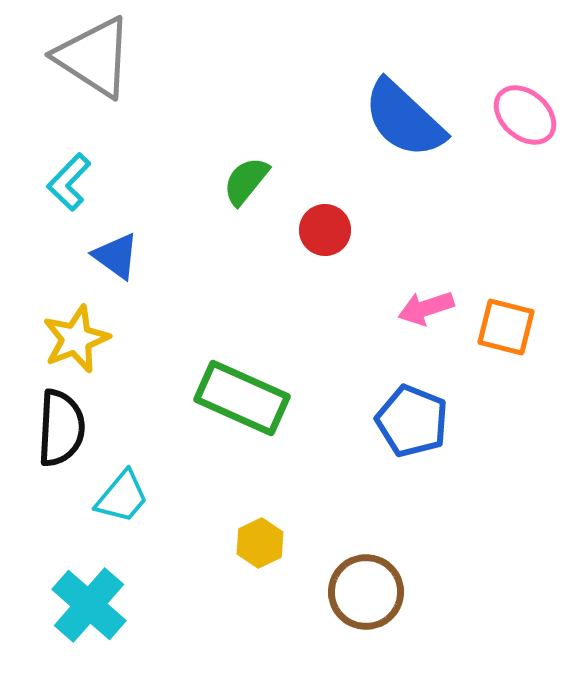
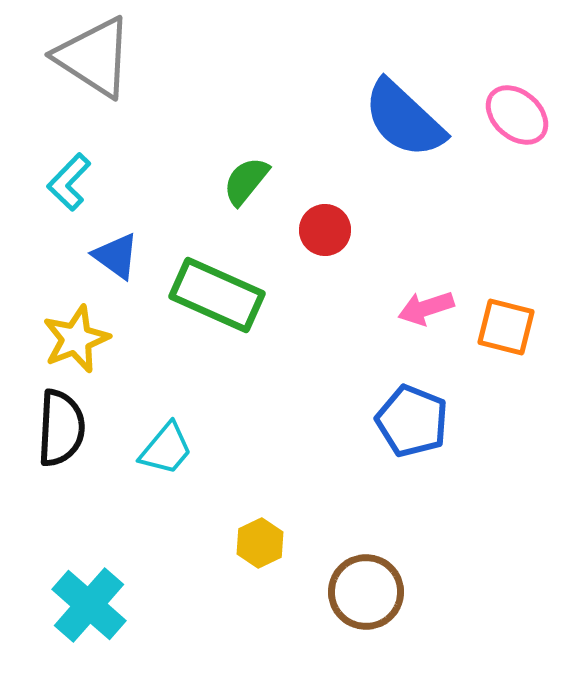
pink ellipse: moved 8 px left
green rectangle: moved 25 px left, 103 px up
cyan trapezoid: moved 44 px right, 48 px up
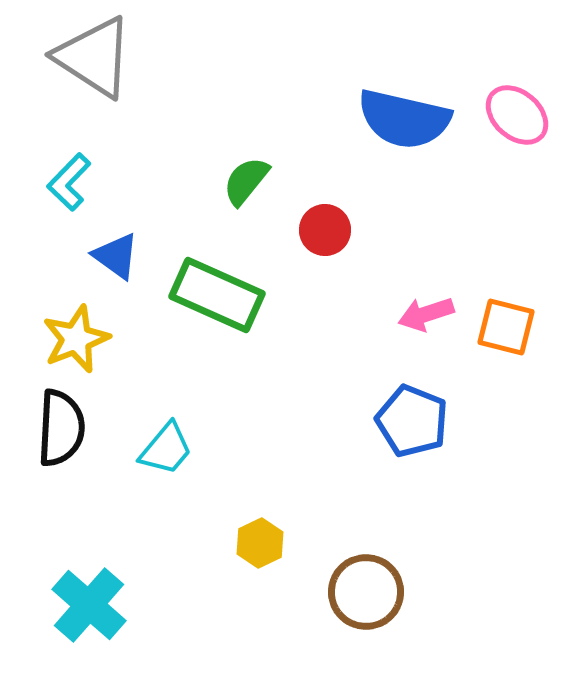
blue semicircle: rotated 30 degrees counterclockwise
pink arrow: moved 6 px down
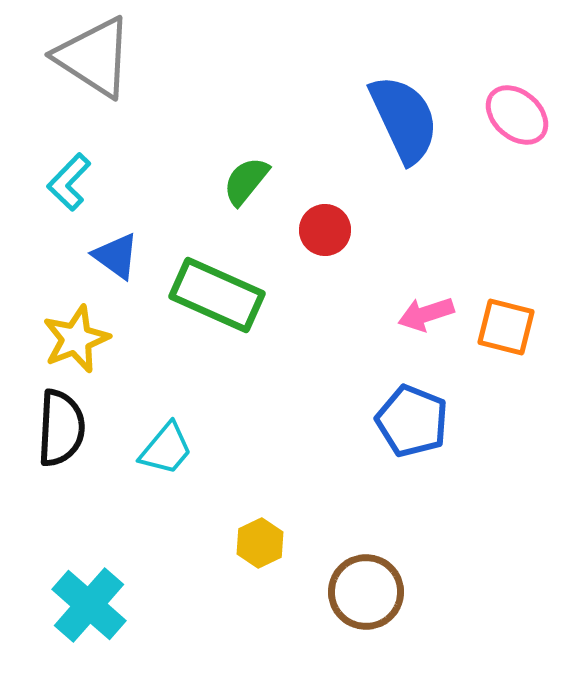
blue semicircle: rotated 128 degrees counterclockwise
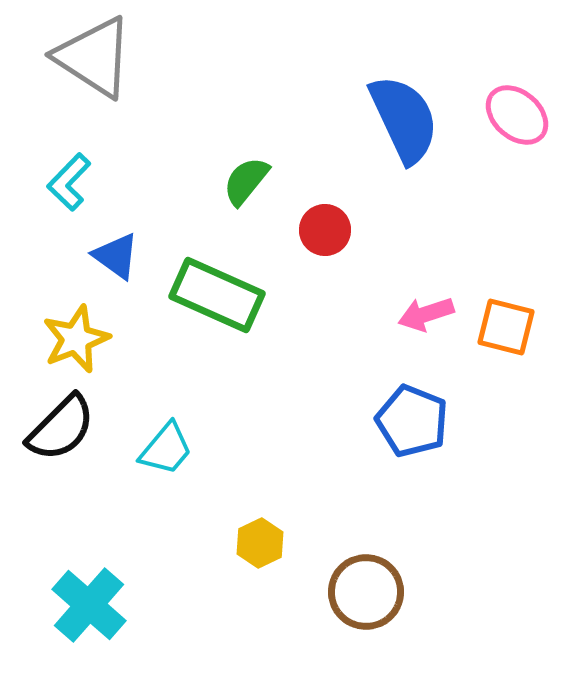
black semicircle: rotated 42 degrees clockwise
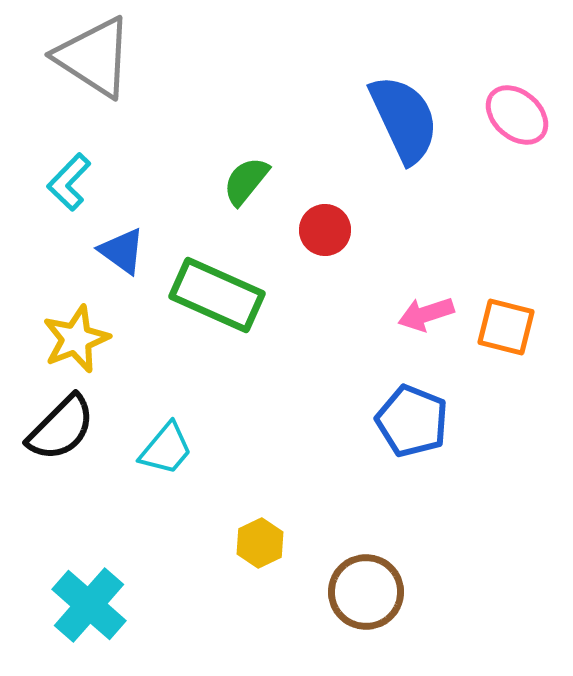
blue triangle: moved 6 px right, 5 px up
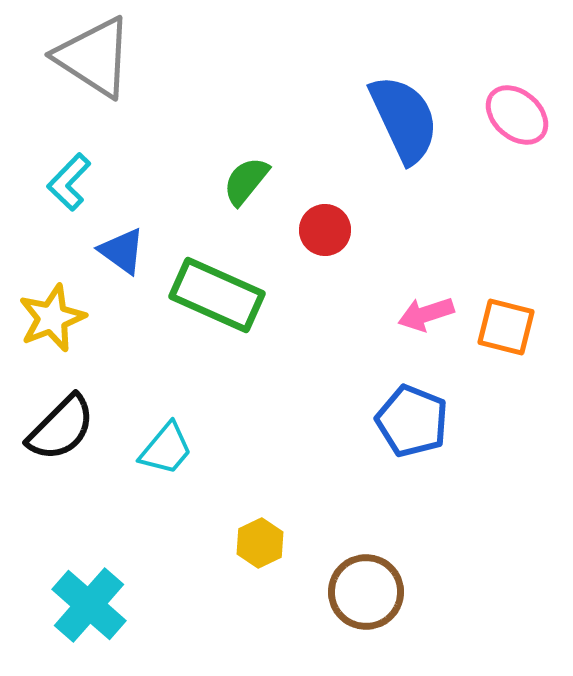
yellow star: moved 24 px left, 21 px up
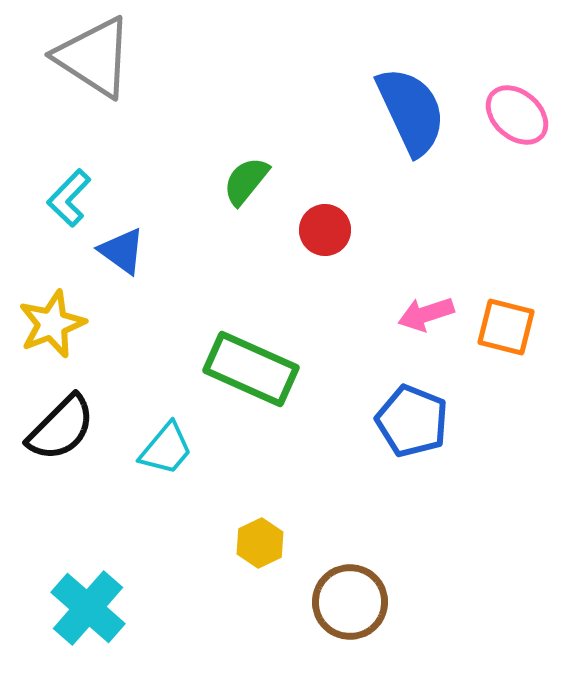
blue semicircle: moved 7 px right, 8 px up
cyan L-shape: moved 16 px down
green rectangle: moved 34 px right, 74 px down
yellow star: moved 6 px down
brown circle: moved 16 px left, 10 px down
cyan cross: moved 1 px left, 3 px down
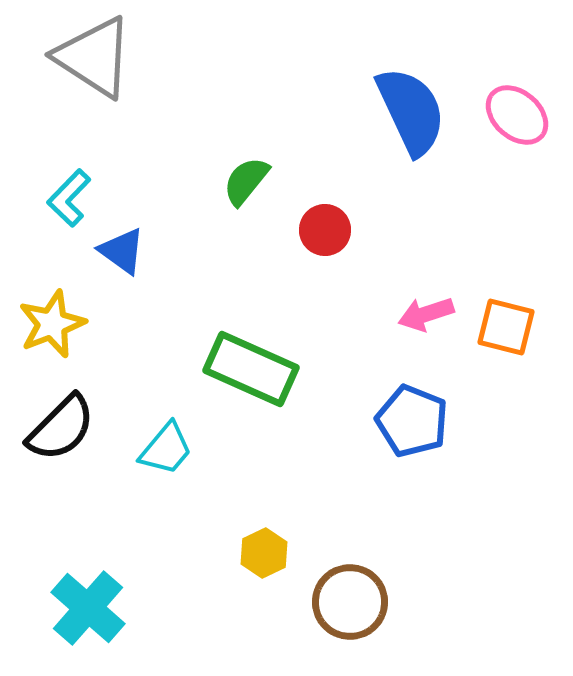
yellow hexagon: moved 4 px right, 10 px down
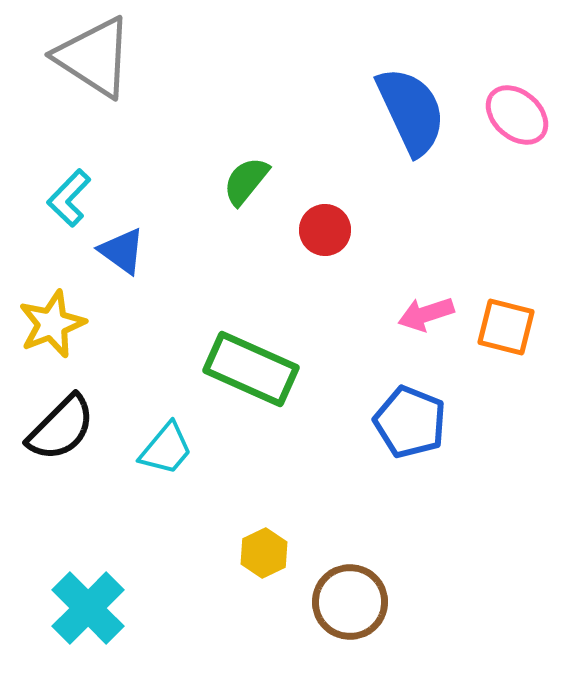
blue pentagon: moved 2 px left, 1 px down
cyan cross: rotated 4 degrees clockwise
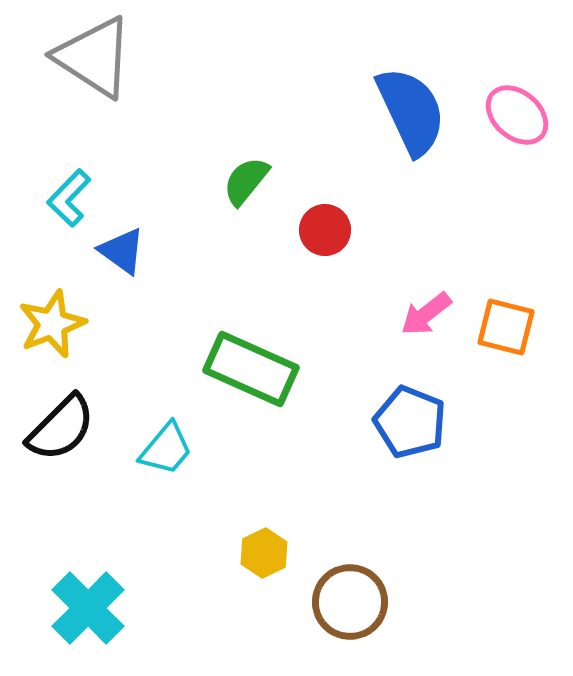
pink arrow: rotated 20 degrees counterclockwise
